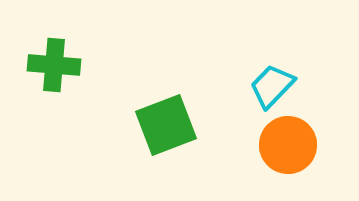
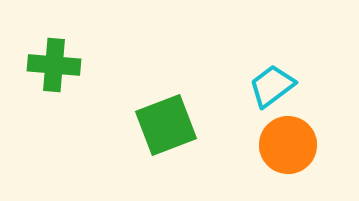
cyan trapezoid: rotated 9 degrees clockwise
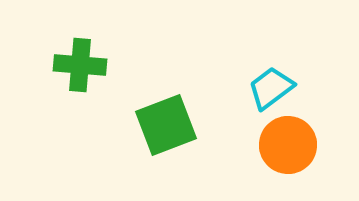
green cross: moved 26 px right
cyan trapezoid: moved 1 px left, 2 px down
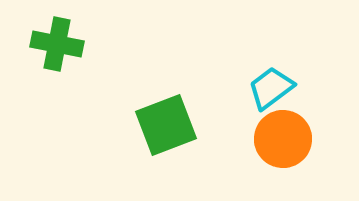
green cross: moved 23 px left, 21 px up; rotated 6 degrees clockwise
orange circle: moved 5 px left, 6 px up
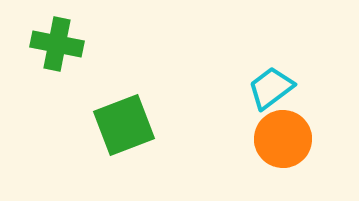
green square: moved 42 px left
